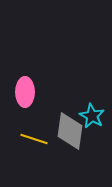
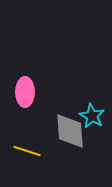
gray diamond: rotated 12 degrees counterclockwise
yellow line: moved 7 px left, 12 px down
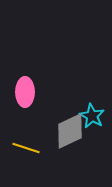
gray diamond: rotated 69 degrees clockwise
yellow line: moved 1 px left, 3 px up
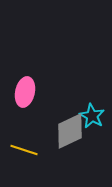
pink ellipse: rotated 12 degrees clockwise
yellow line: moved 2 px left, 2 px down
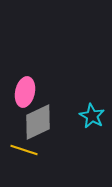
gray diamond: moved 32 px left, 9 px up
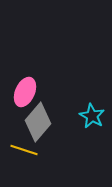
pink ellipse: rotated 12 degrees clockwise
gray diamond: rotated 24 degrees counterclockwise
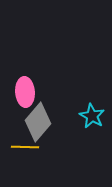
pink ellipse: rotated 28 degrees counterclockwise
yellow line: moved 1 px right, 3 px up; rotated 16 degrees counterclockwise
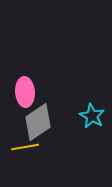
gray diamond: rotated 15 degrees clockwise
yellow line: rotated 12 degrees counterclockwise
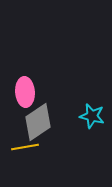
cyan star: rotated 15 degrees counterclockwise
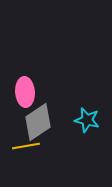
cyan star: moved 5 px left, 4 px down
yellow line: moved 1 px right, 1 px up
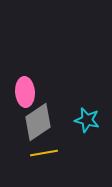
yellow line: moved 18 px right, 7 px down
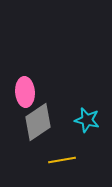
yellow line: moved 18 px right, 7 px down
